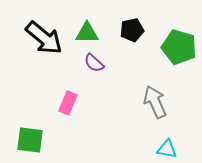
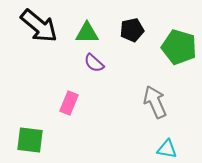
black arrow: moved 5 px left, 12 px up
pink rectangle: moved 1 px right
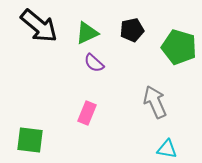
green triangle: rotated 25 degrees counterclockwise
pink rectangle: moved 18 px right, 10 px down
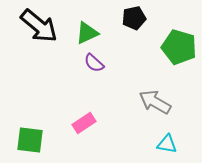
black pentagon: moved 2 px right, 12 px up
gray arrow: rotated 36 degrees counterclockwise
pink rectangle: moved 3 px left, 10 px down; rotated 35 degrees clockwise
cyan triangle: moved 5 px up
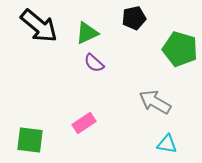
green pentagon: moved 1 px right, 2 px down
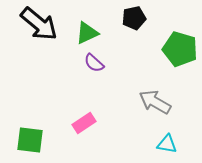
black arrow: moved 2 px up
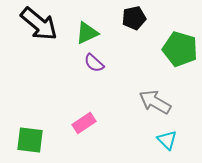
cyan triangle: moved 4 px up; rotated 35 degrees clockwise
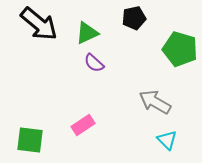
pink rectangle: moved 1 px left, 2 px down
